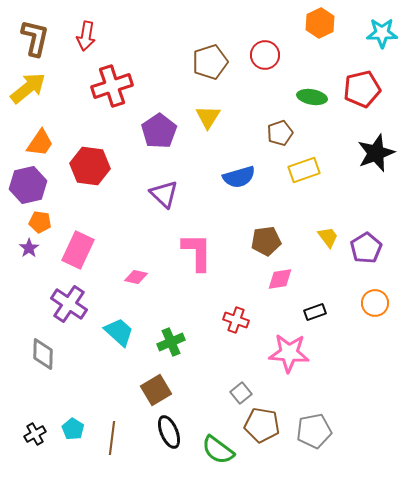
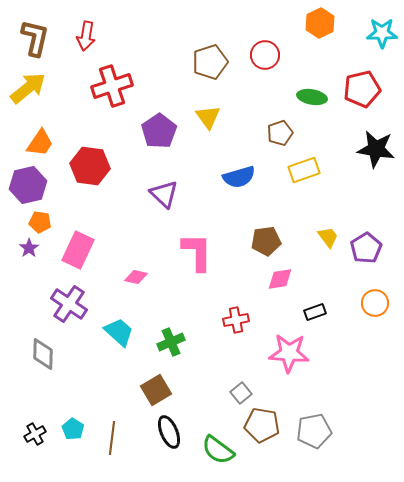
yellow triangle at (208, 117): rotated 8 degrees counterclockwise
black star at (376, 153): moved 4 px up; rotated 30 degrees clockwise
red cross at (236, 320): rotated 30 degrees counterclockwise
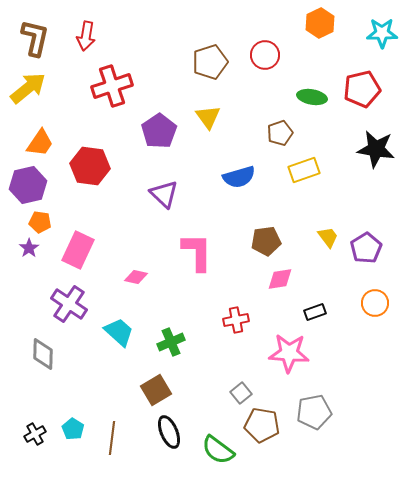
gray pentagon at (314, 431): moved 19 px up
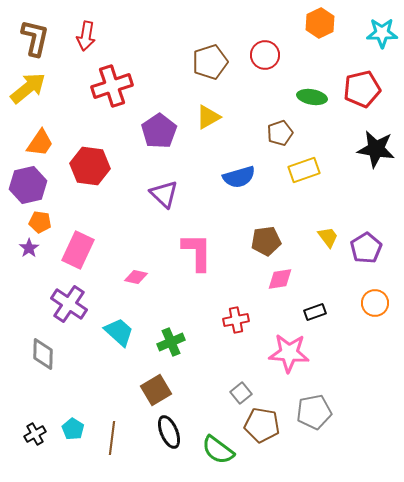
yellow triangle at (208, 117): rotated 36 degrees clockwise
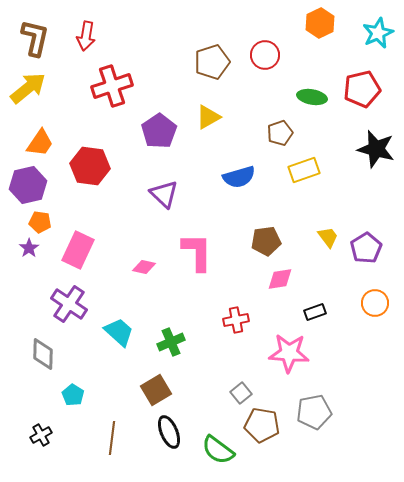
cyan star at (382, 33): moved 4 px left; rotated 24 degrees counterclockwise
brown pentagon at (210, 62): moved 2 px right
black star at (376, 149): rotated 6 degrees clockwise
pink diamond at (136, 277): moved 8 px right, 10 px up
cyan pentagon at (73, 429): moved 34 px up
black cross at (35, 434): moved 6 px right, 1 px down
